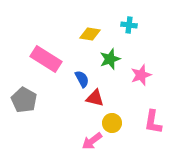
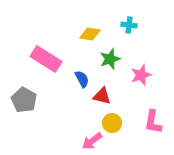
red triangle: moved 7 px right, 2 px up
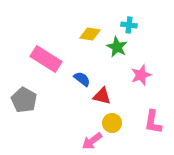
green star: moved 7 px right, 12 px up; rotated 25 degrees counterclockwise
blue semicircle: rotated 24 degrees counterclockwise
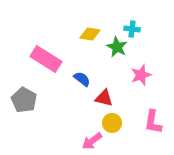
cyan cross: moved 3 px right, 4 px down
red triangle: moved 2 px right, 2 px down
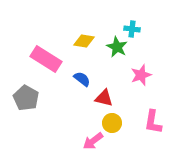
yellow diamond: moved 6 px left, 7 px down
gray pentagon: moved 2 px right, 2 px up
pink arrow: moved 1 px right
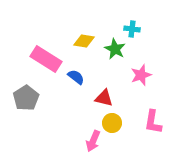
green star: moved 2 px left, 2 px down
blue semicircle: moved 6 px left, 2 px up
gray pentagon: rotated 10 degrees clockwise
pink arrow: rotated 30 degrees counterclockwise
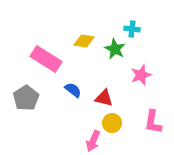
blue semicircle: moved 3 px left, 13 px down
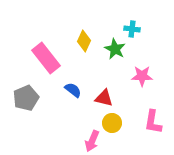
yellow diamond: rotated 75 degrees counterclockwise
pink rectangle: moved 1 px up; rotated 20 degrees clockwise
pink star: moved 1 px right, 1 px down; rotated 20 degrees clockwise
gray pentagon: rotated 10 degrees clockwise
pink arrow: moved 1 px left
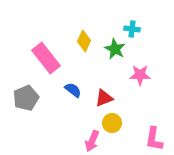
pink star: moved 2 px left, 1 px up
red triangle: rotated 36 degrees counterclockwise
pink L-shape: moved 1 px right, 17 px down
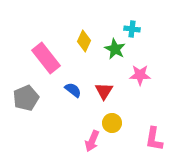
red triangle: moved 7 px up; rotated 36 degrees counterclockwise
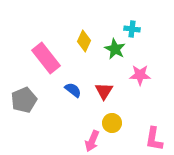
gray pentagon: moved 2 px left, 2 px down
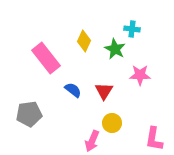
gray pentagon: moved 5 px right, 14 px down; rotated 15 degrees clockwise
